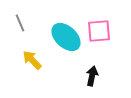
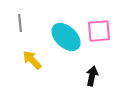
gray line: rotated 18 degrees clockwise
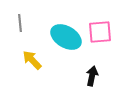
pink square: moved 1 px right, 1 px down
cyan ellipse: rotated 12 degrees counterclockwise
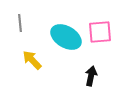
black arrow: moved 1 px left
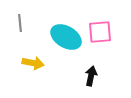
yellow arrow: moved 1 px right, 3 px down; rotated 145 degrees clockwise
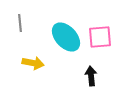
pink square: moved 5 px down
cyan ellipse: rotated 16 degrees clockwise
black arrow: rotated 18 degrees counterclockwise
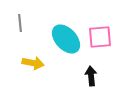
cyan ellipse: moved 2 px down
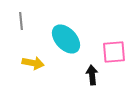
gray line: moved 1 px right, 2 px up
pink square: moved 14 px right, 15 px down
black arrow: moved 1 px right, 1 px up
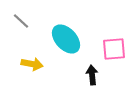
gray line: rotated 42 degrees counterclockwise
pink square: moved 3 px up
yellow arrow: moved 1 px left, 1 px down
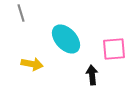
gray line: moved 8 px up; rotated 30 degrees clockwise
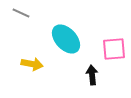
gray line: rotated 48 degrees counterclockwise
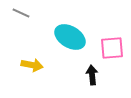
cyan ellipse: moved 4 px right, 2 px up; rotated 16 degrees counterclockwise
pink square: moved 2 px left, 1 px up
yellow arrow: moved 1 px down
